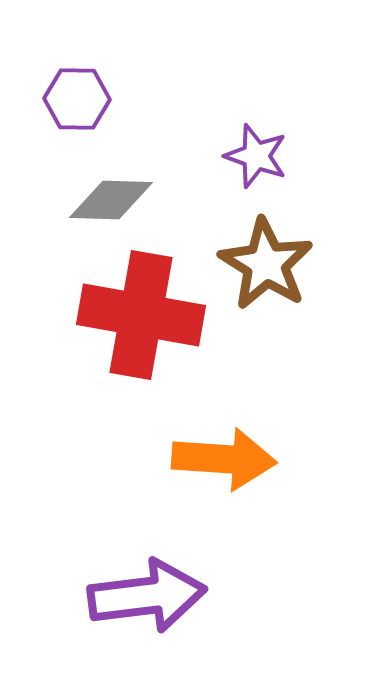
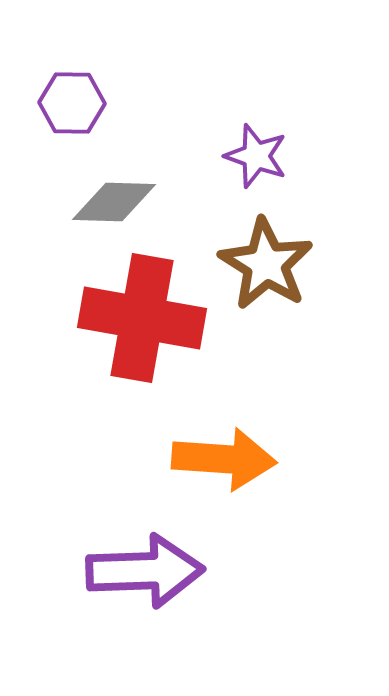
purple hexagon: moved 5 px left, 4 px down
gray diamond: moved 3 px right, 2 px down
red cross: moved 1 px right, 3 px down
purple arrow: moved 2 px left, 25 px up; rotated 5 degrees clockwise
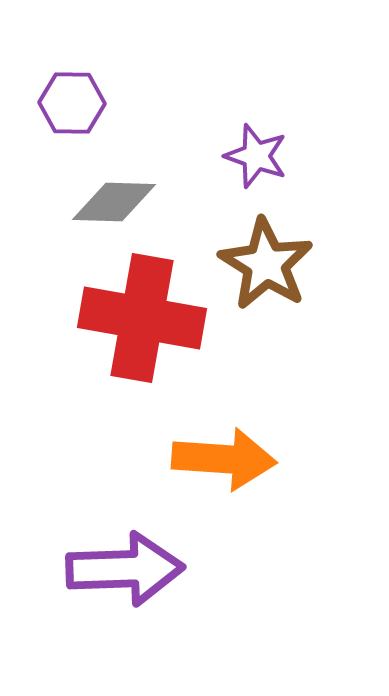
purple arrow: moved 20 px left, 2 px up
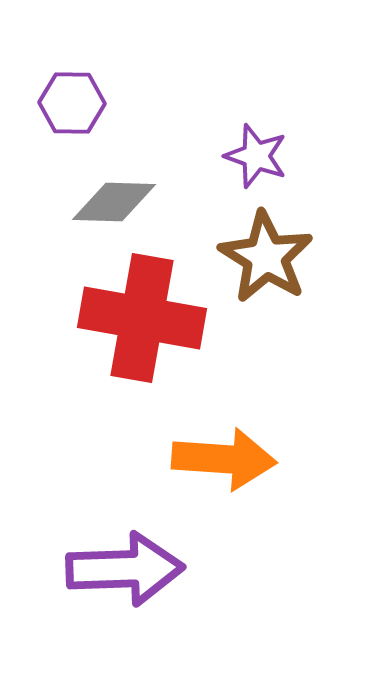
brown star: moved 7 px up
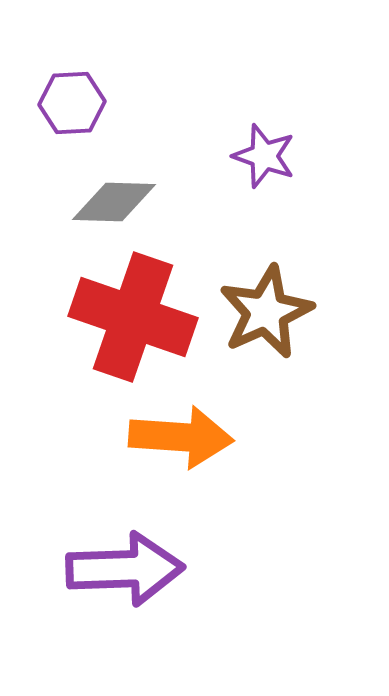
purple hexagon: rotated 4 degrees counterclockwise
purple star: moved 8 px right
brown star: moved 55 px down; rotated 16 degrees clockwise
red cross: moved 9 px left, 1 px up; rotated 9 degrees clockwise
orange arrow: moved 43 px left, 22 px up
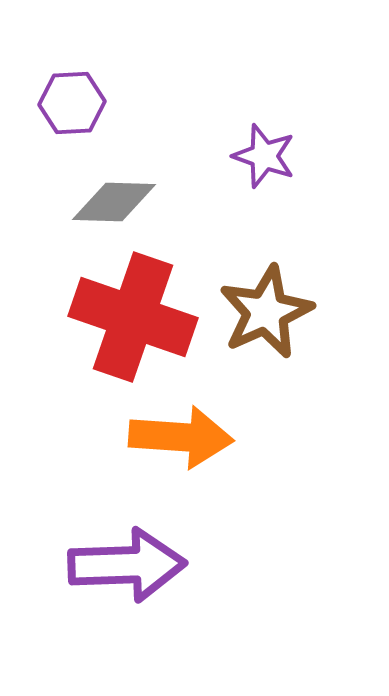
purple arrow: moved 2 px right, 4 px up
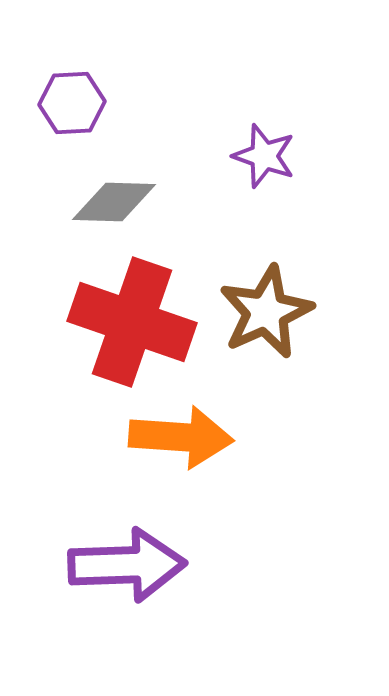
red cross: moved 1 px left, 5 px down
